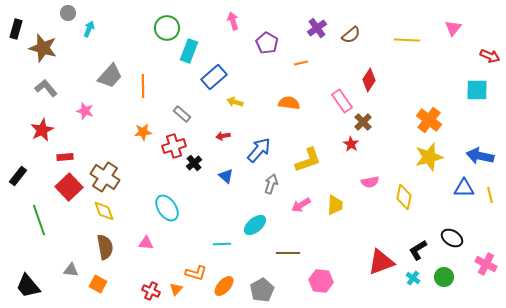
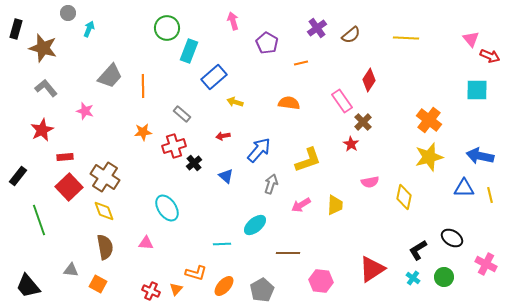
pink triangle at (453, 28): moved 18 px right, 11 px down; rotated 18 degrees counterclockwise
yellow line at (407, 40): moved 1 px left, 2 px up
red triangle at (381, 262): moved 9 px left, 7 px down; rotated 12 degrees counterclockwise
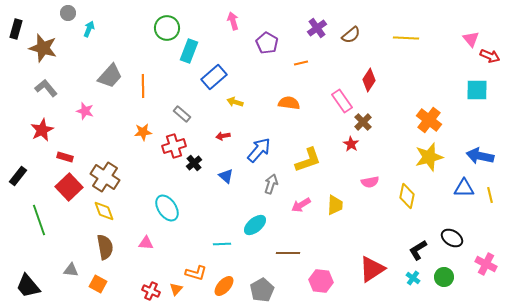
red rectangle at (65, 157): rotated 21 degrees clockwise
yellow diamond at (404, 197): moved 3 px right, 1 px up
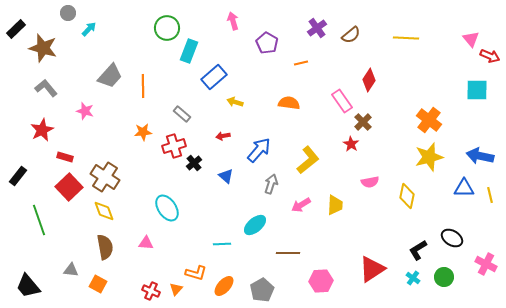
black rectangle at (16, 29): rotated 30 degrees clockwise
cyan arrow at (89, 29): rotated 21 degrees clockwise
yellow L-shape at (308, 160): rotated 20 degrees counterclockwise
pink hexagon at (321, 281): rotated 10 degrees counterclockwise
